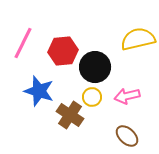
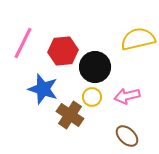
blue star: moved 4 px right, 2 px up
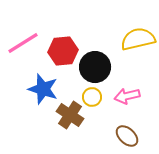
pink line: rotated 32 degrees clockwise
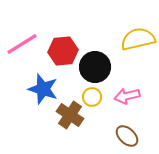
pink line: moved 1 px left, 1 px down
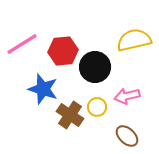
yellow semicircle: moved 4 px left, 1 px down
yellow circle: moved 5 px right, 10 px down
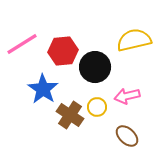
blue star: rotated 16 degrees clockwise
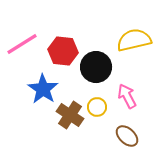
red hexagon: rotated 12 degrees clockwise
black circle: moved 1 px right
pink arrow: rotated 75 degrees clockwise
